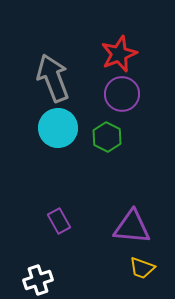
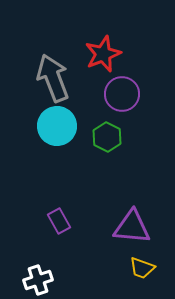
red star: moved 16 px left
cyan circle: moved 1 px left, 2 px up
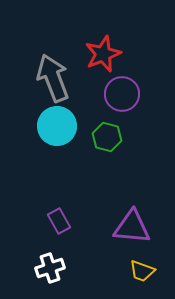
green hexagon: rotated 12 degrees counterclockwise
yellow trapezoid: moved 3 px down
white cross: moved 12 px right, 12 px up
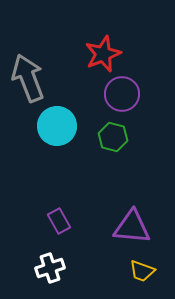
gray arrow: moved 25 px left
green hexagon: moved 6 px right
